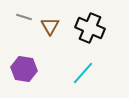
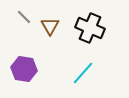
gray line: rotated 28 degrees clockwise
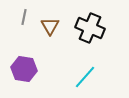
gray line: rotated 56 degrees clockwise
cyan line: moved 2 px right, 4 px down
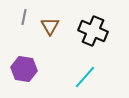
black cross: moved 3 px right, 3 px down
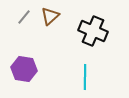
gray line: rotated 28 degrees clockwise
brown triangle: moved 10 px up; rotated 18 degrees clockwise
cyan line: rotated 40 degrees counterclockwise
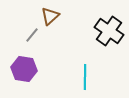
gray line: moved 8 px right, 18 px down
black cross: moved 16 px right; rotated 12 degrees clockwise
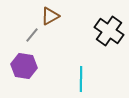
brown triangle: rotated 12 degrees clockwise
purple hexagon: moved 3 px up
cyan line: moved 4 px left, 2 px down
